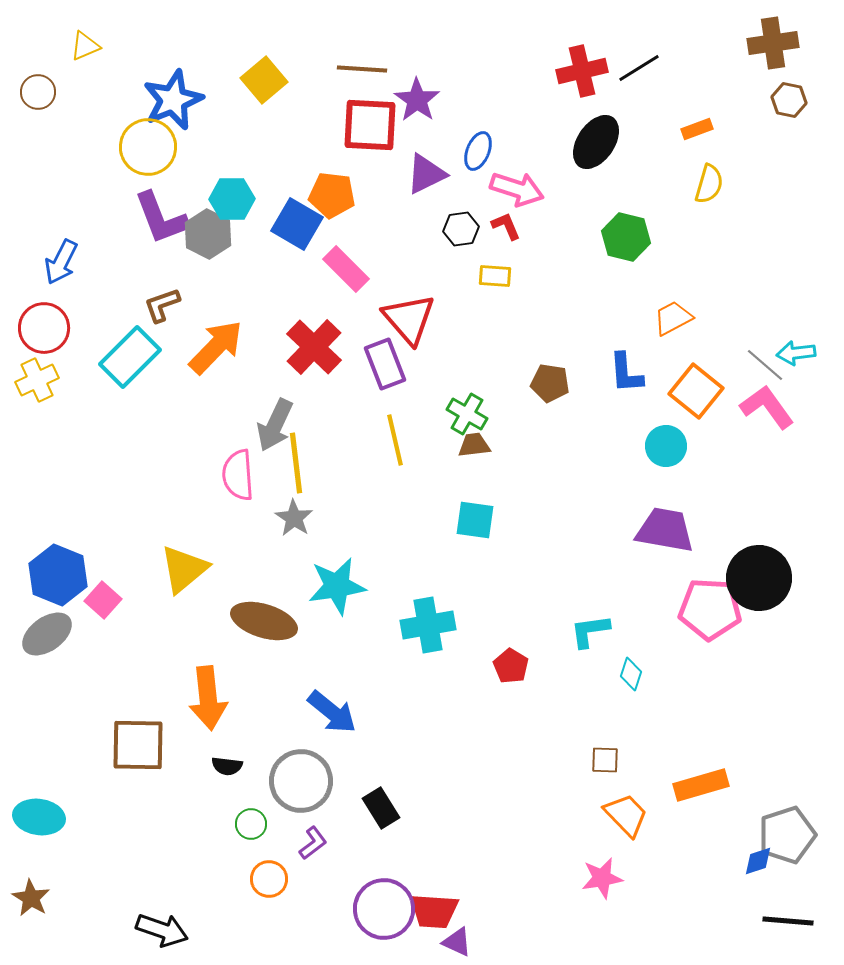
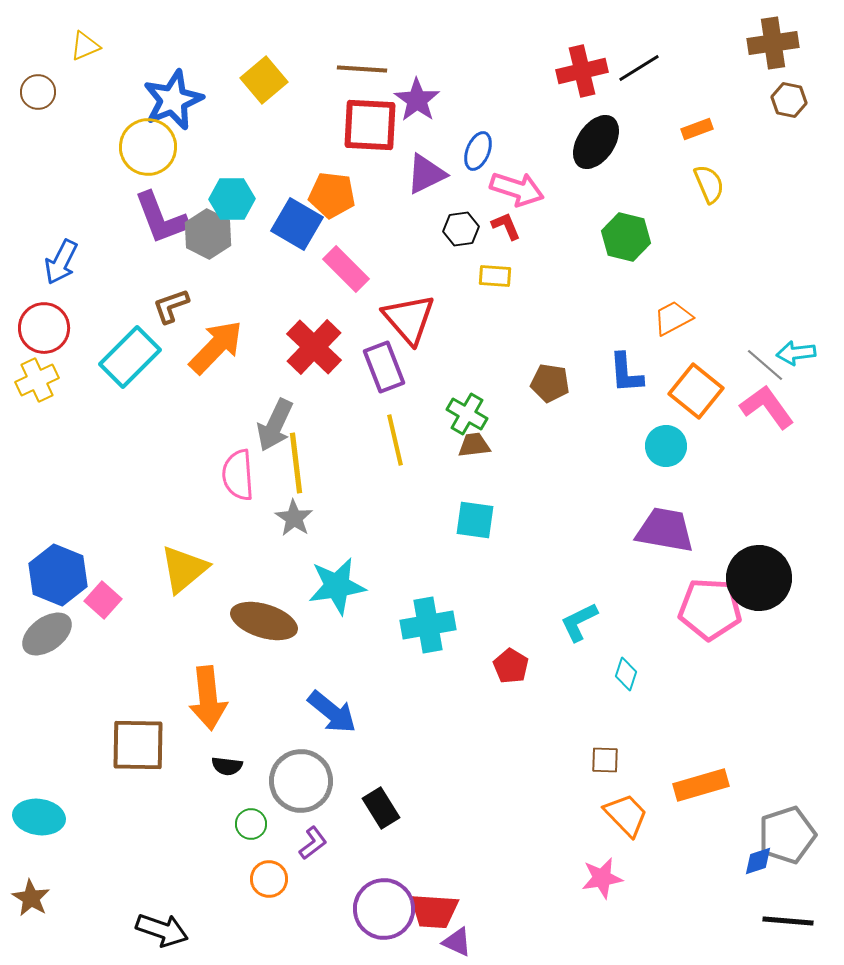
yellow semicircle at (709, 184): rotated 39 degrees counterclockwise
brown L-shape at (162, 305): moved 9 px right, 1 px down
purple rectangle at (385, 364): moved 1 px left, 3 px down
cyan L-shape at (590, 631): moved 11 px left, 9 px up; rotated 18 degrees counterclockwise
cyan diamond at (631, 674): moved 5 px left
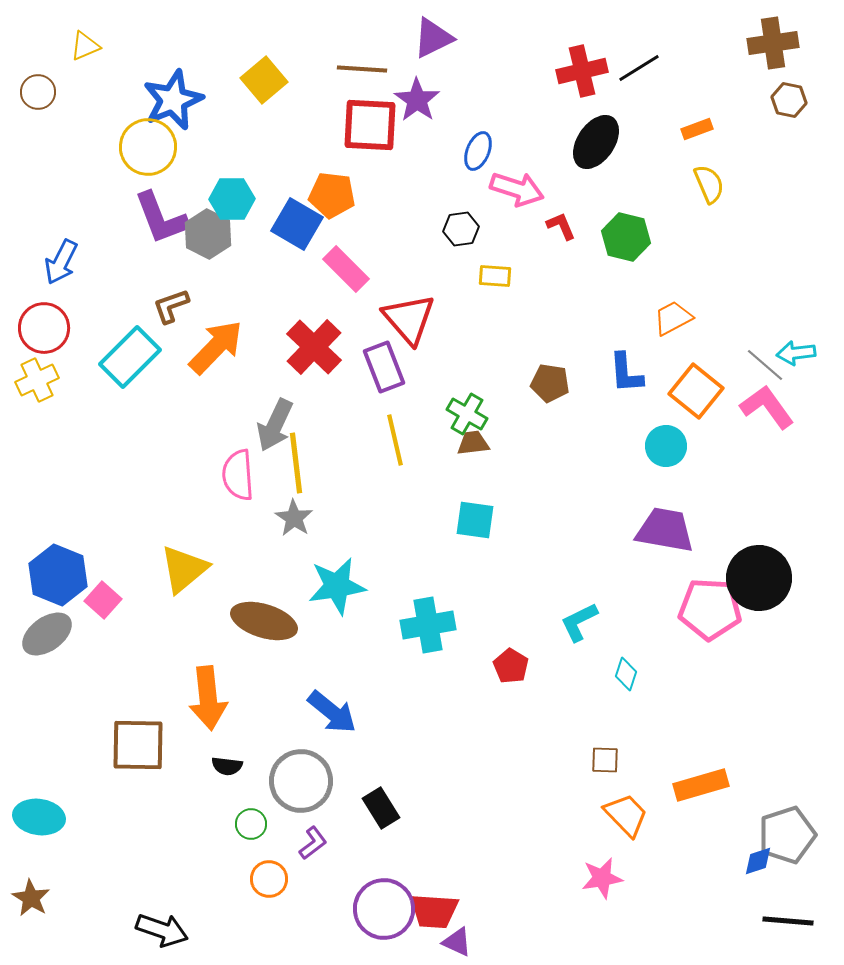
purple triangle at (426, 174): moved 7 px right, 136 px up
red L-shape at (506, 226): moved 55 px right
brown trapezoid at (474, 445): moved 1 px left, 2 px up
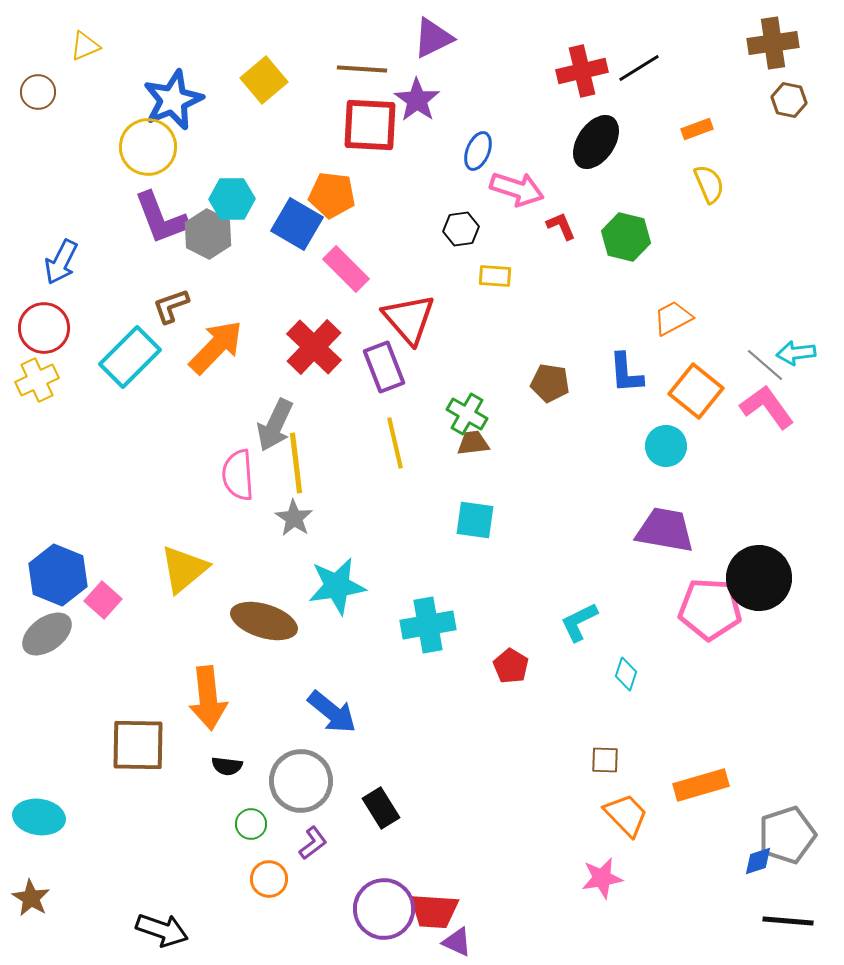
yellow line at (395, 440): moved 3 px down
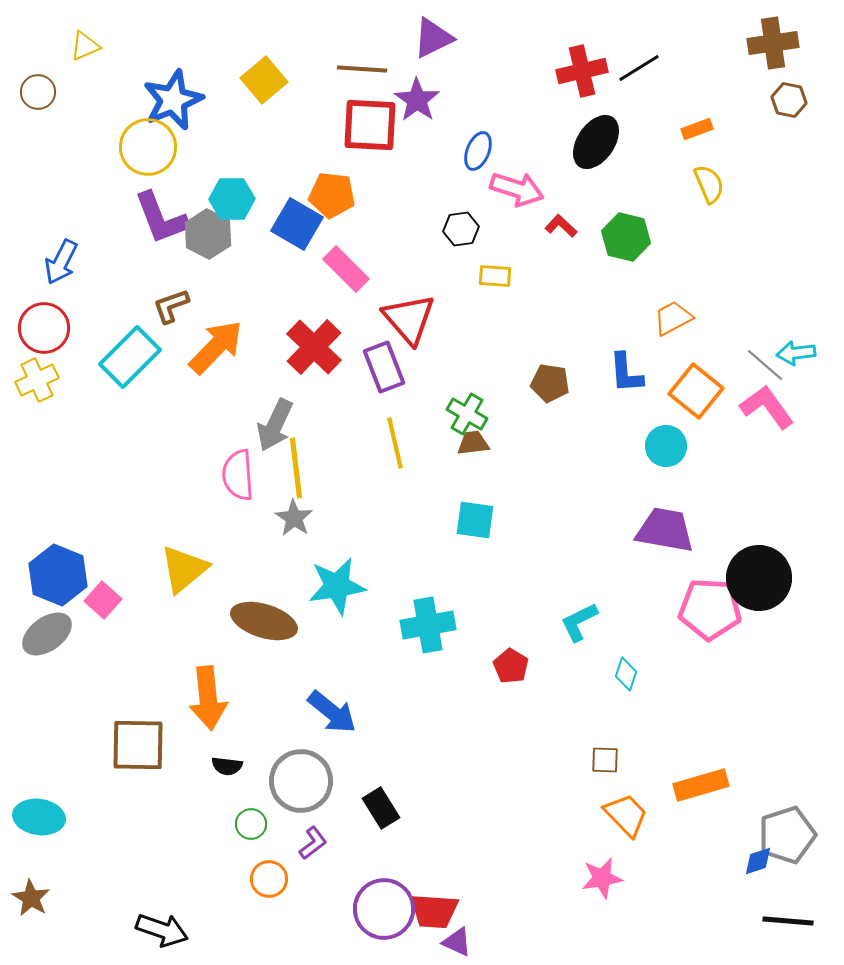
red L-shape at (561, 226): rotated 24 degrees counterclockwise
yellow line at (296, 463): moved 5 px down
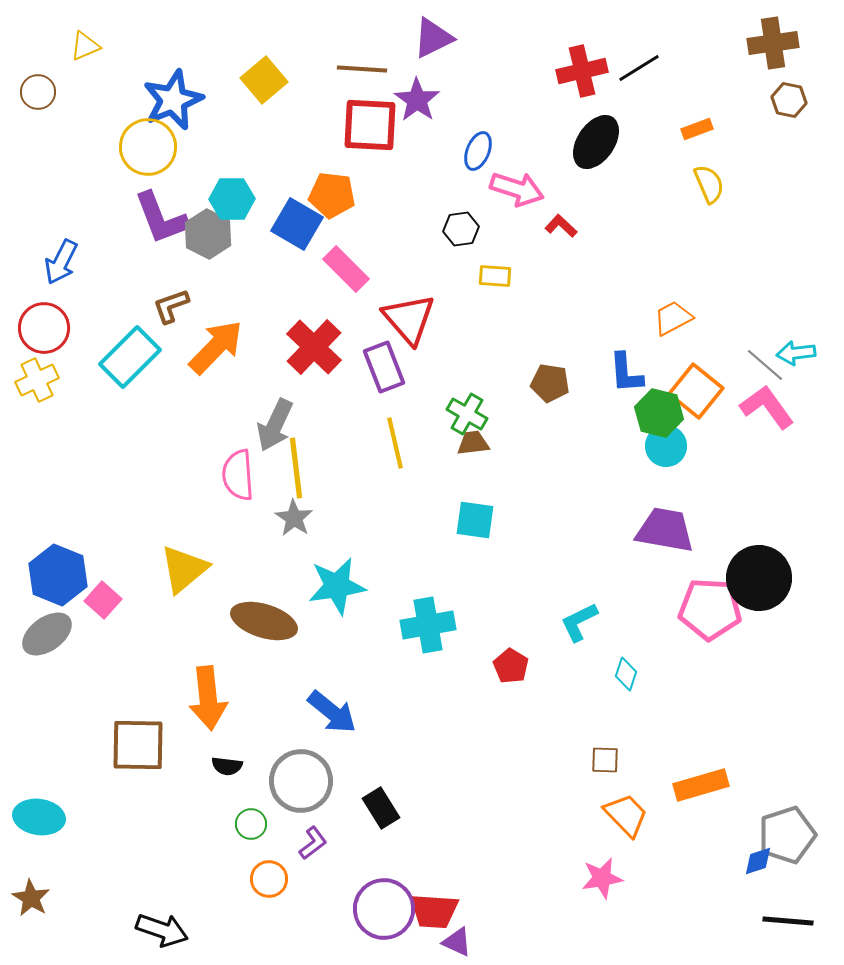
green hexagon at (626, 237): moved 33 px right, 176 px down
